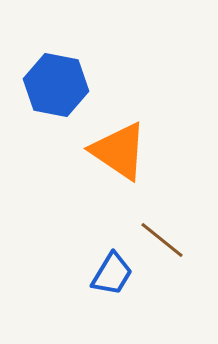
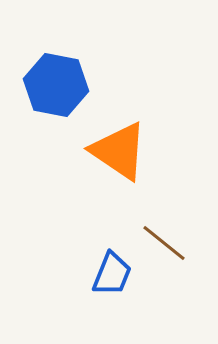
brown line: moved 2 px right, 3 px down
blue trapezoid: rotated 9 degrees counterclockwise
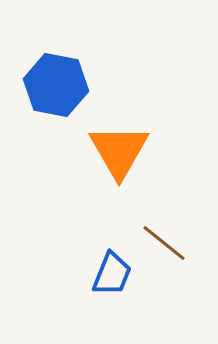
orange triangle: rotated 26 degrees clockwise
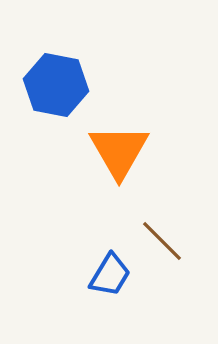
brown line: moved 2 px left, 2 px up; rotated 6 degrees clockwise
blue trapezoid: moved 2 px left, 1 px down; rotated 9 degrees clockwise
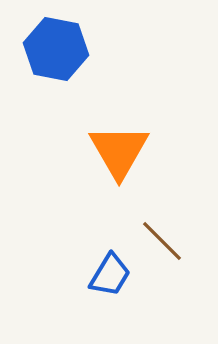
blue hexagon: moved 36 px up
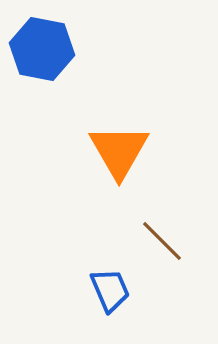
blue hexagon: moved 14 px left
blue trapezoid: moved 15 px down; rotated 54 degrees counterclockwise
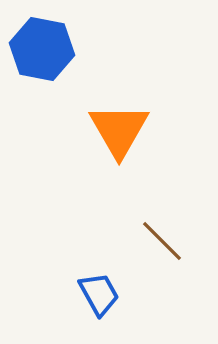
orange triangle: moved 21 px up
blue trapezoid: moved 11 px left, 4 px down; rotated 6 degrees counterclockwise
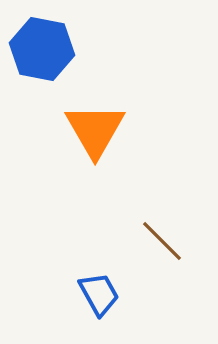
orange triangle: moved 24 px left
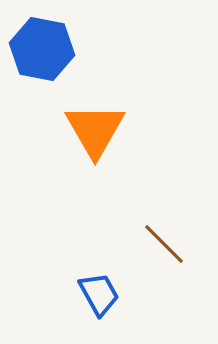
brown line: moved 2 px right, 3 px down
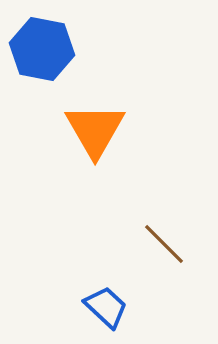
blue trapezoid: moved 7 px right, 13 px down; rotated 18 degrees counterclockwise
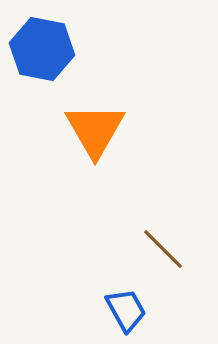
brown line: moved 1 px left, 5 px down
blue trapezoid: moved 20 px right, 3 px down; rotated 18 degrees clockwise
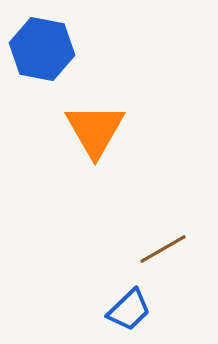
brown line: rotated 75 degrees counterclockwise
blue trapezoid: moved 3 px right; rotated 75 degrees clockwise
